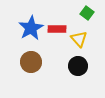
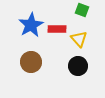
green square: moved 5 px left, 3 px up; rotated 16 degrees counterclockwise
blue star: moved 3 px up
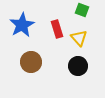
blue star: moved 9 px left
red rectangle: rotated 72 degrees clockwise
yellow triangle: moved 1 px up
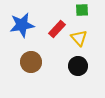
green square: rotated 24 degrees counterclockwise
blue star: rotated 20 degrees clockwise
red rectangle: rotated 60 degrees clockwise
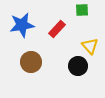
yellow triangle: moved 11 px right, 8 px down
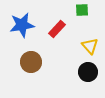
black circle: moved 10 px right, 6 px down
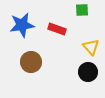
red rectangle: rotated 66 degrees clockwise
yellow triangle: moved 1 px right, 1 px down
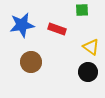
yellow triangle: rotated 12 degrees counterclockwise
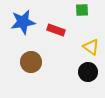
blue star: moved 1 px right, 3 px up
red rectangle: moved 1 px left, 1 px down
